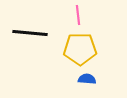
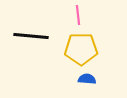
black line: moved 1 px right, 3 px down
yellow pentagon: moved 1 px right
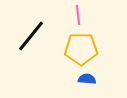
black line: rotated 56 degrees counterclockwise
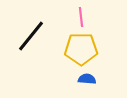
pink line: moved 3 px right, 2 px down
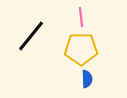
blue semicircle: rotated 84 degrees clockwise
